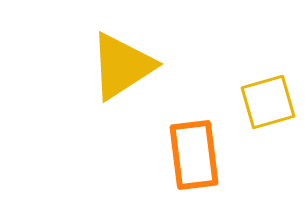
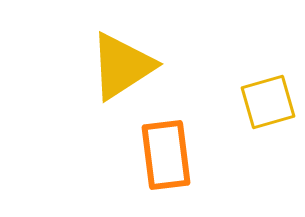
orange rectangle: moved 28 px left
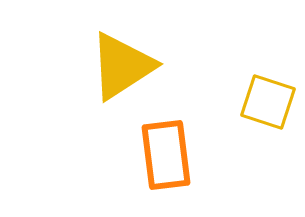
yellow square: rotated 34 degrees clockwise
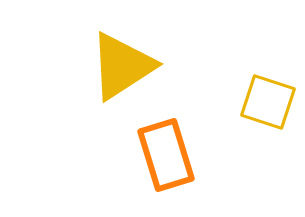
orange rectangle: rotated 10 degrees counterclockwise
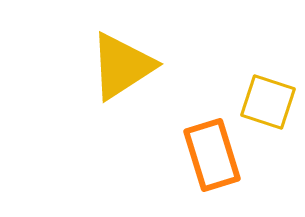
orange rectangle: moved 46 px right
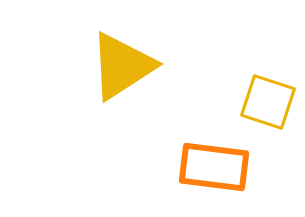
orange rectangle: moved 2 px right, 12 px down; rotated 66 degrees counterclockwise
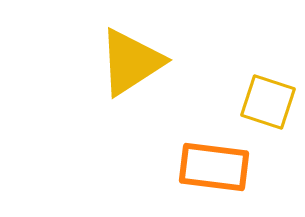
yellow triangle: moved 9 px right, 4 px up
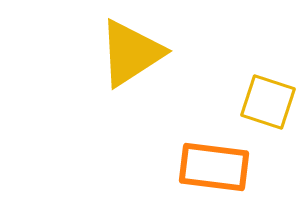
yellow triangle: moved 9 px up
